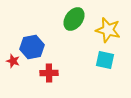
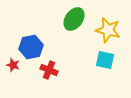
blue hexagon: moved 1 px left
red star: moved 4 px down
red cross: moved 3 px up; rotated 24 degrees clockwise
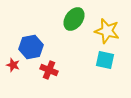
yellow star: moved 1 px left, 1 px down
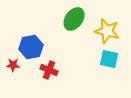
cyan square: moved 4 px right, 1 px up
red star: rotated 16 degrees counterclockwise
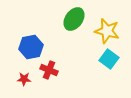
cyan square: rotated 24 degrees clockwise
red star: moved 11 px right, 14 px down
